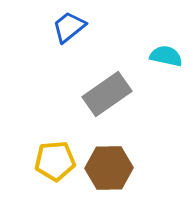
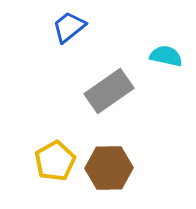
gray rectangle: moved 2 px right, 3 px up
yellow pentagon: rotated 24 degrees counterclockwise
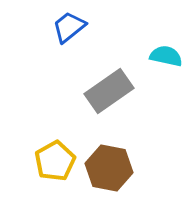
brown hexagon: rotated 12 degrees clockwise
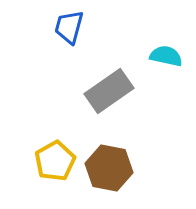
blue trapezoid: rotated 36 degrees counterclockwise
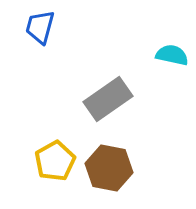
blue trapezoid: moved 29 px left
cyan semicircle: moved 6 px right, 1 px up
gray rectangle: moved 1 px left, 8 px down
